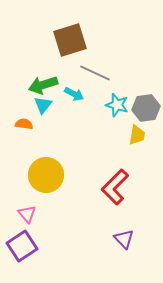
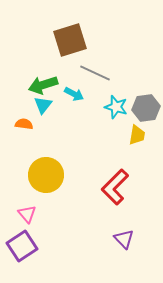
cyan star: moved 1 px left, 2 px down
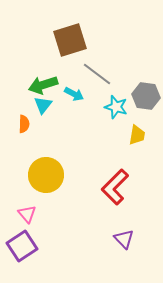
gray line: moved 2 px right, 1 px down; rotated 12 degrees clockwise
gray hexagon: moved 12 px up; rotated 16 degrees clockwise
orange semicircle: rotated 84 degrees clockwise
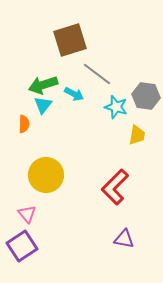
purple triangle: rotated 35 degrees counterclockwise
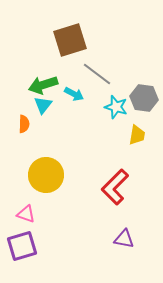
gray hexagon: moved 2 px left, 2 px down
pink triangle: moved 1 px left; rotated 30 degrees counterclockwise
purple square: rotated 16 degrees clockwise
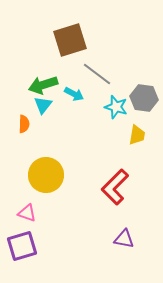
pink triangle: moved 1 px right, 1 px up
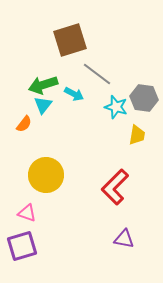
orange semicircle: rotated 36 degrees clockwise
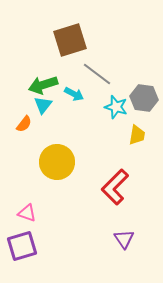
yellow circle: moved 11 px right, 13 px up
purple triangle: rotated 45 degrees clockwise
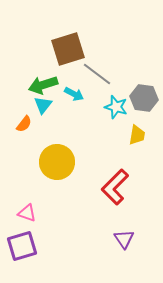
brown square: moved 2 px left, 9 px down
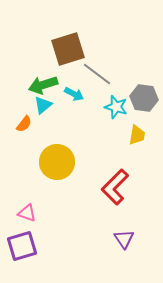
cyan triangle: rotated 12 degrees clockwise
